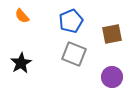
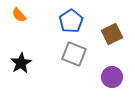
orange semicircle: moved 3 px left, 1 px up
blue pentagon: rotated 10 degrees counterclockwise
brown square: rotated 15 degrees counterclockwise
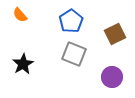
orange semicircle: moved 1 px right
brown square: moved 3 px right
black star: moved 2 px right, 1 px down
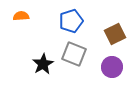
orange semicircle: moved 1 px right, 1 px down; rotated 126 degrees clockwise
blue pentagon: rotated 15 degrees clockwise
black star: moved 20 px right
purple circle: moved 10 px up
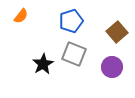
orange semicircle: rotated 133 degrees clockwise
brown square: moved 2 px right, 2 px up; rotated 15 degrees counterclockwise
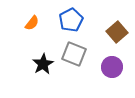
orange semicircle: moved 11 px right, 7 px down
blue pentagon: moved 1 px up; rotated 10 degrees counterclockwise
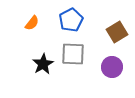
brown square: rotated 10 degrees clockwise
gray square: moved 1 px left; rotated 20 degrees counterclockwise
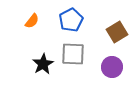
orange semicircle: moved 2 px up
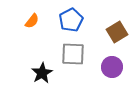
black star: moved 1 px left, 9 px down
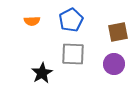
orange semicircle: rotated 49 degrees clockwise
brown square: moved 1 px right; rotated 20 degrees clockwise
purple circle: moved 2 px right, 3 px up
